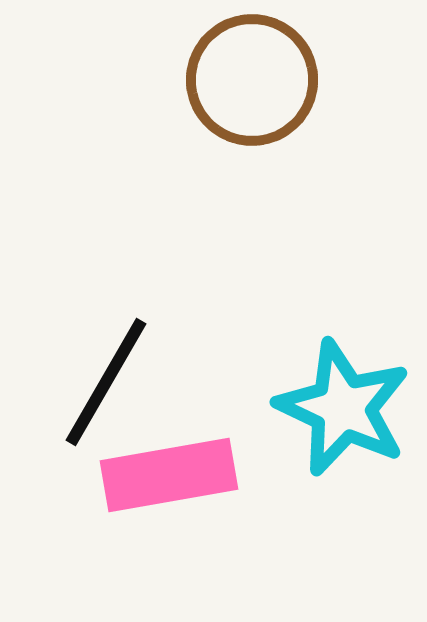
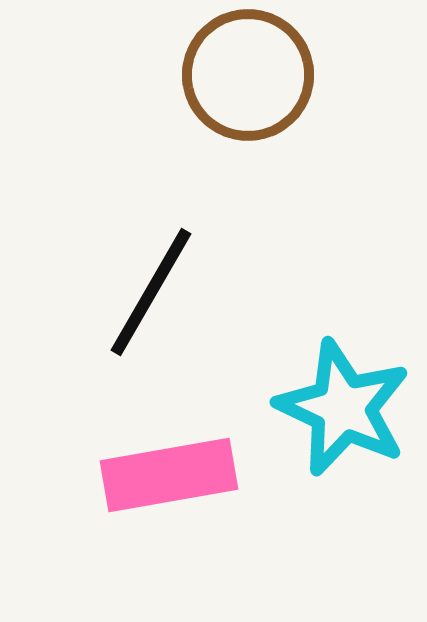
brown circle: moved 4 px left, 5 px up
black line: moved 45 px right, 90 px up
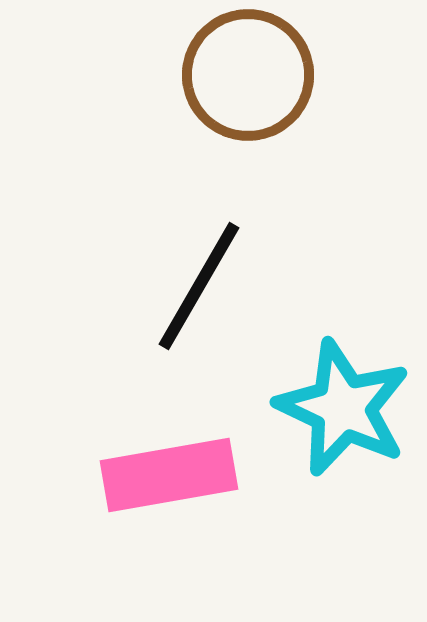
black line: moved 48 px right, 6 px up
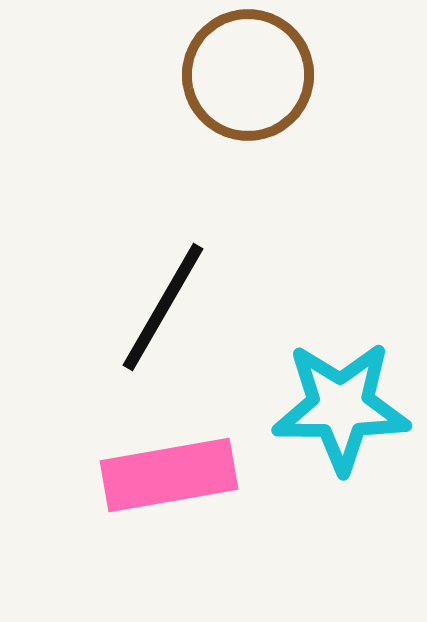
black line: moved 36 px left, 21 px down
cyan star: moved 2 px left, 1 px up; rotated 25 degrees counterclockwise
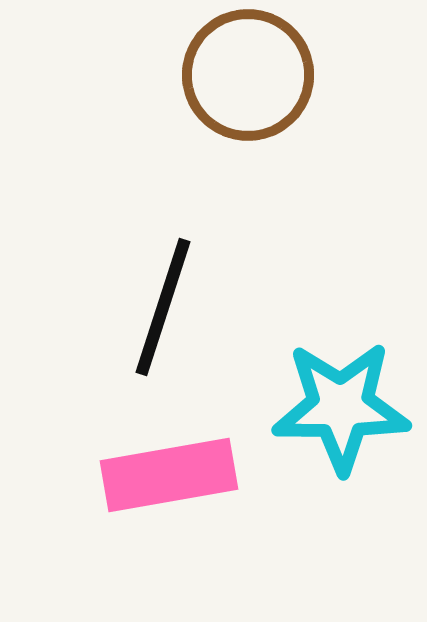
black line: rotated 12 degrees counterclockwise
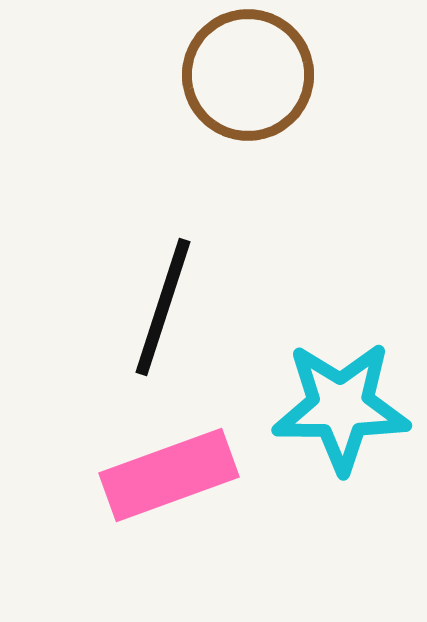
pink rectangle: rotated 10 degrees counterclockwise
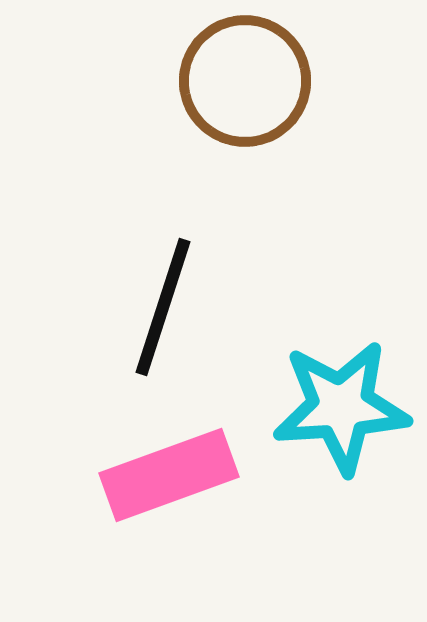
brown circle: moved 3 px left, 6 px down
cyan star: rotated 4 degrees counterclockwise
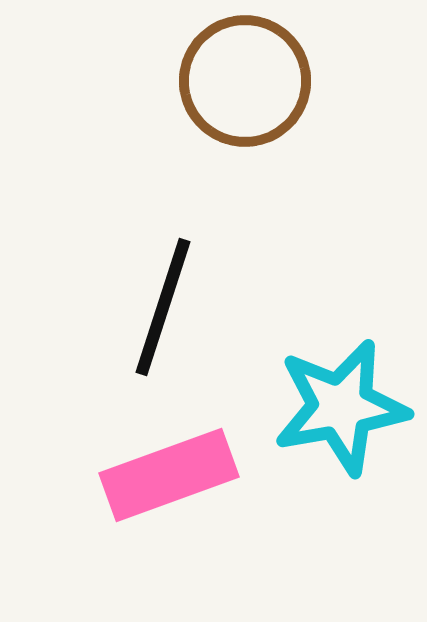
cyan star: rotated 6 degrees counterclockwise
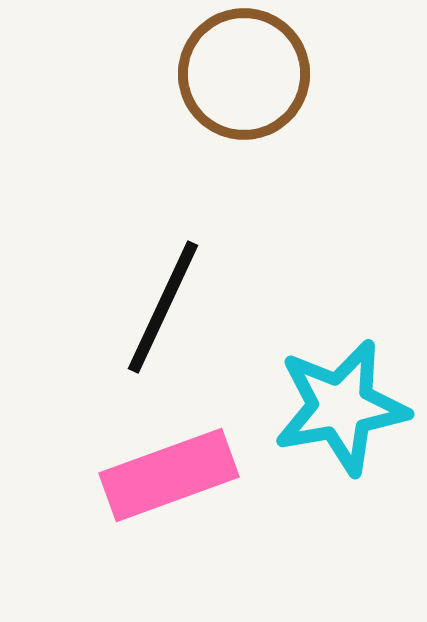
brown circle: moved 1 px left, 7 px up
black line: rotated 7 degrees clockwise
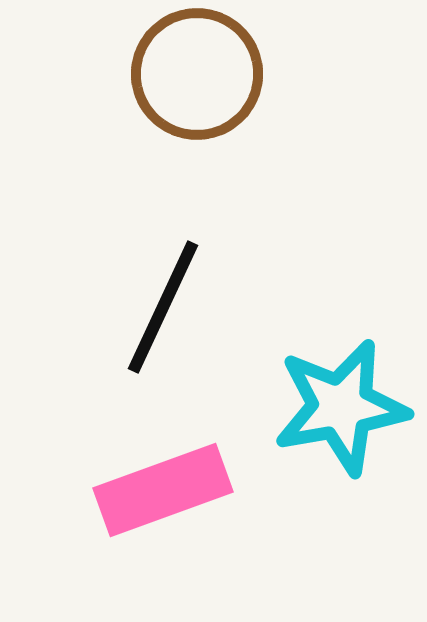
brown circle: moved 47 px left
pink rectangle: moved 6 px left, 15 px down
